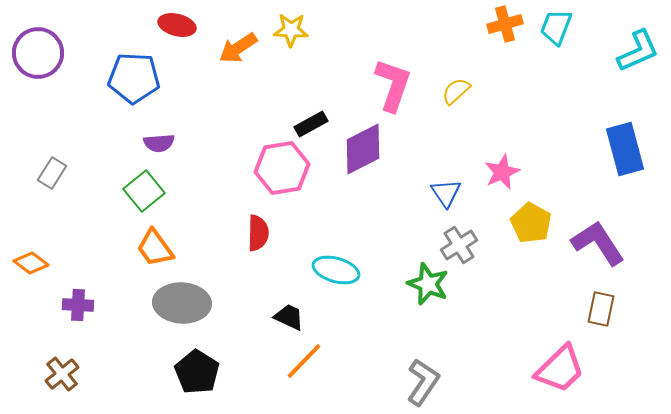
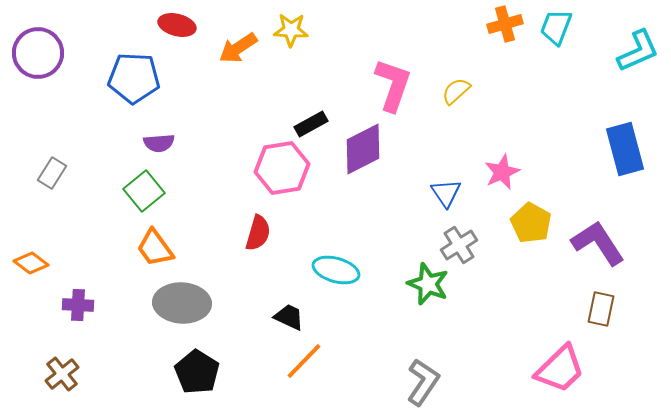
red semicircle: rotated 15 degrees clockwise
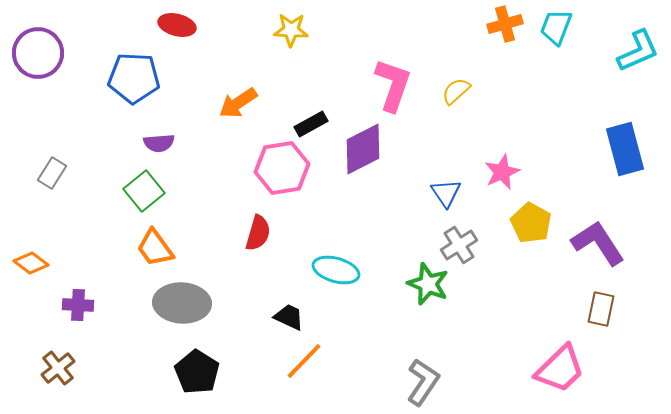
orange arrow: moved 55 px down
brown cross: moved 4 px left, 6 px up
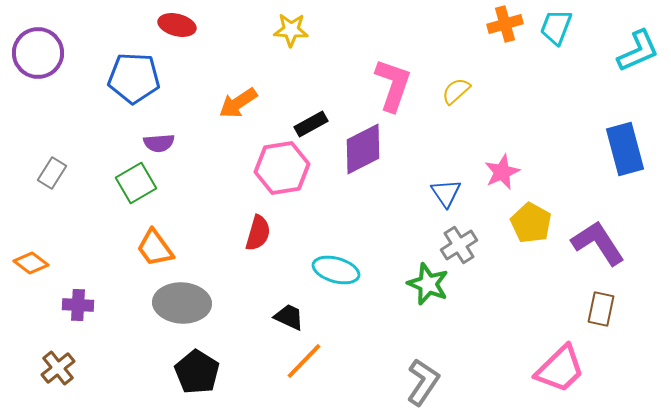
green square: moved 8 px left, 8 px up; rotated 9 degrees clockwise
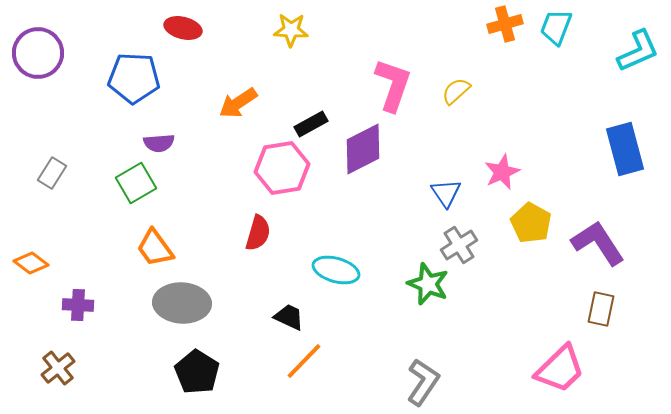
red ellipse: moved 6 px right, 3 px down
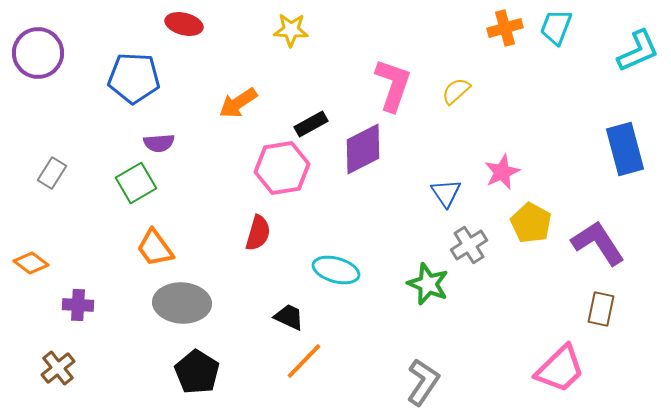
orange cross: moved 4 px down
red ellipse: moved 1 px right, 4 px up
gray cross: moved 10 px right
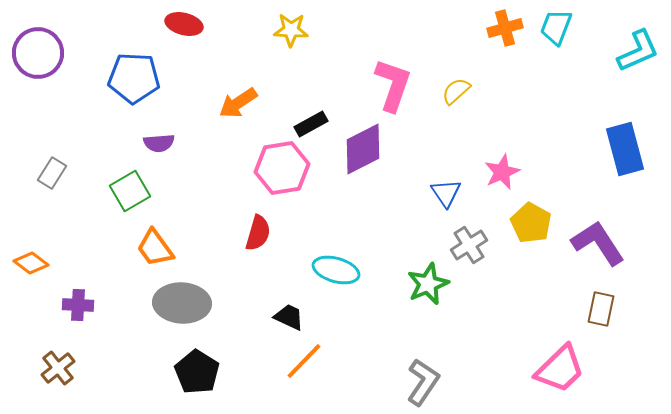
green square: moved 6 px left, 8 px down
green star: rotated 27 degrees clockwise
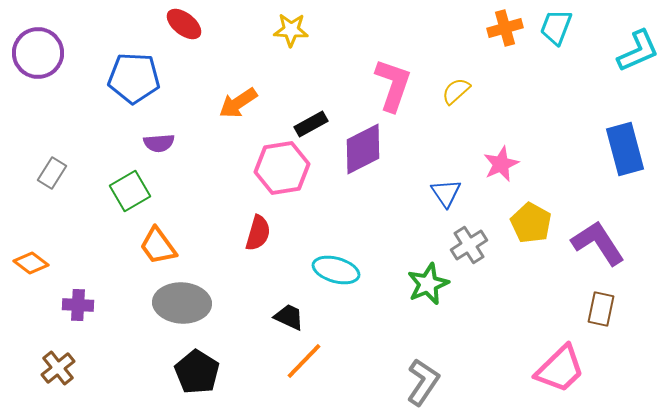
red ellipse: rotated 24 degrees clockwise
pink star: moved 1 px left, 8 px up
orange trapezoid: moved 3 px right, 2 px up
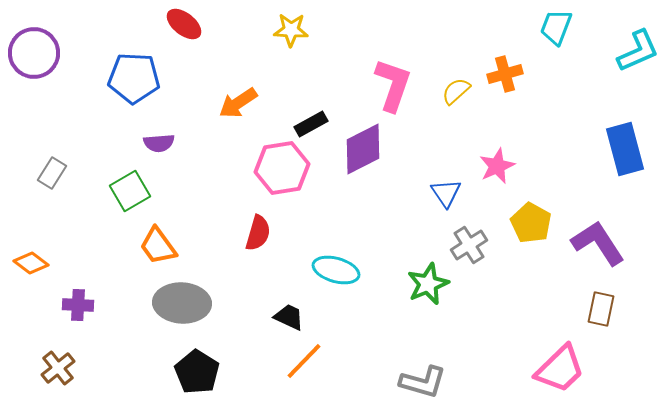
orange cross: moved 46 px down
purple circle: moved 4 px left
pink star: moved 4 px left, 2 px down
gray L-shape: rotated 72 degrees clockwise
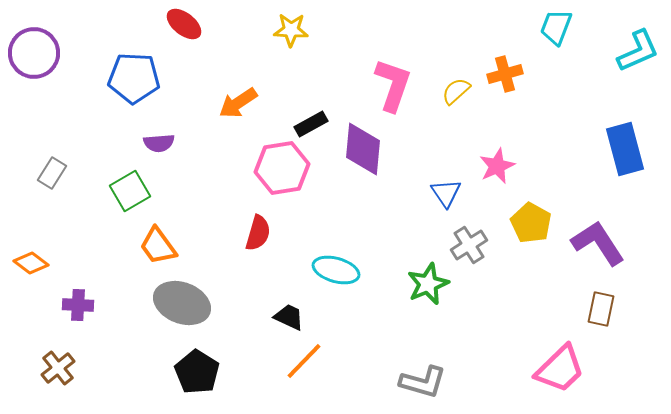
purple diamond: rotated 58 degrees counterclockwise
gray ellipse: rotated 18 degrees clockwise
